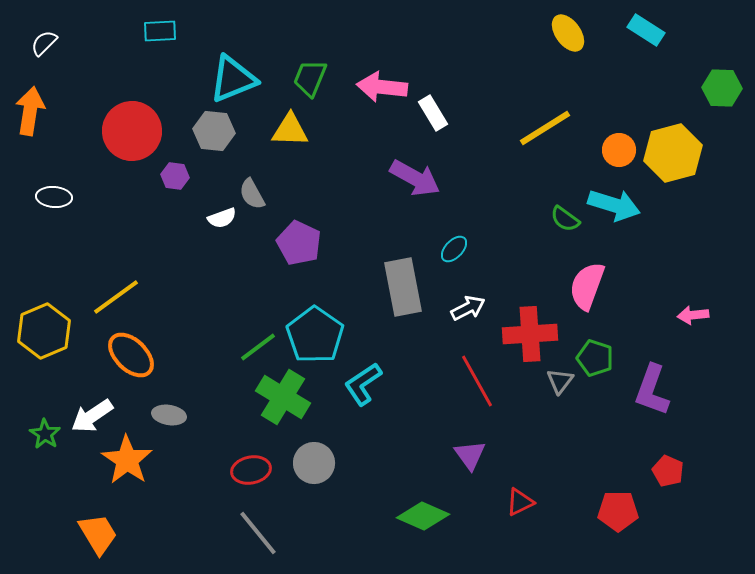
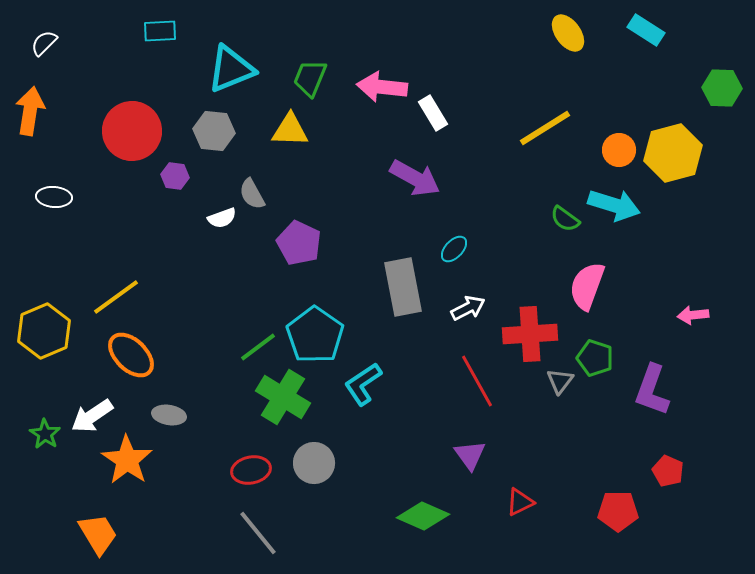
cyan triangle at (233, 79): moved 2 px left, 10 px up
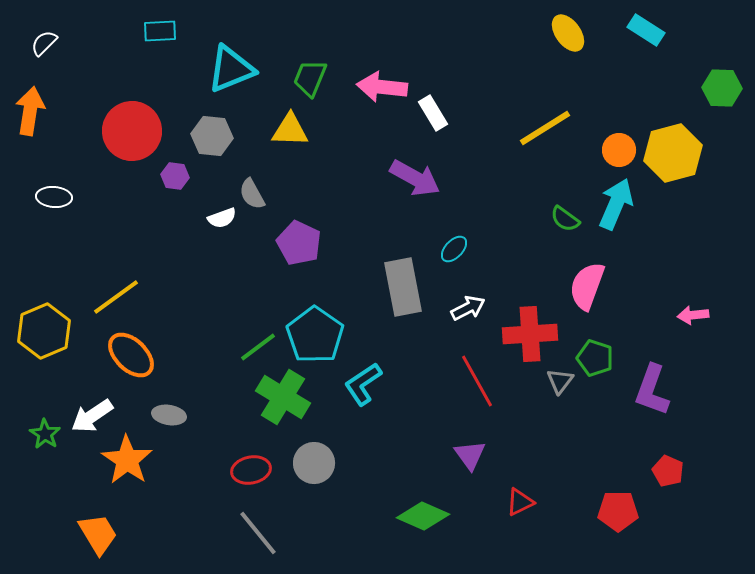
gray hexagon at (214, 131): moved 2 px left, 5 px down
cyan arrow at (614, 205): moved 2 px right, 1 px up; rotated 84 degrees counterclockwise
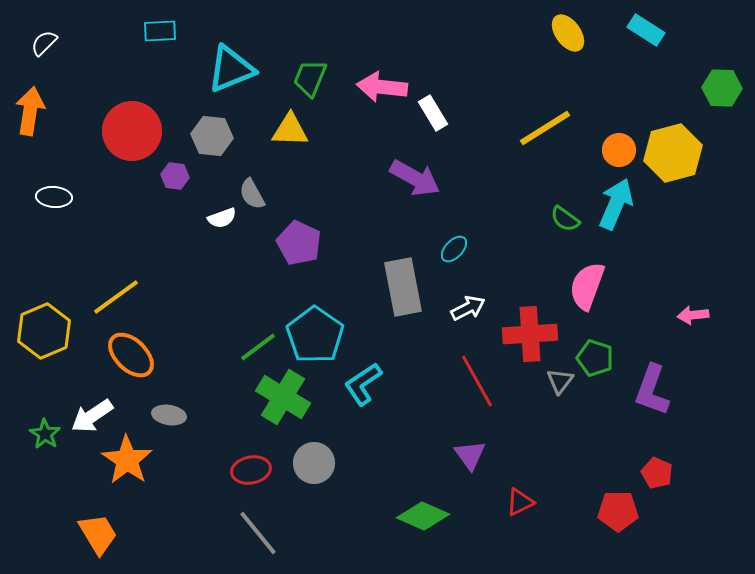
red pentagon at (668, 471): moved 11 px left, 2 px down
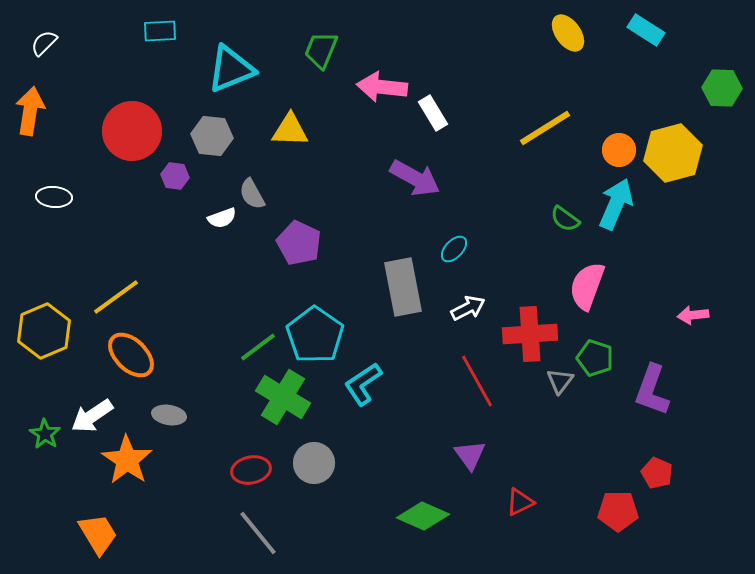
green trapezoid at (310, 78): moved 11 px right, 28 px up
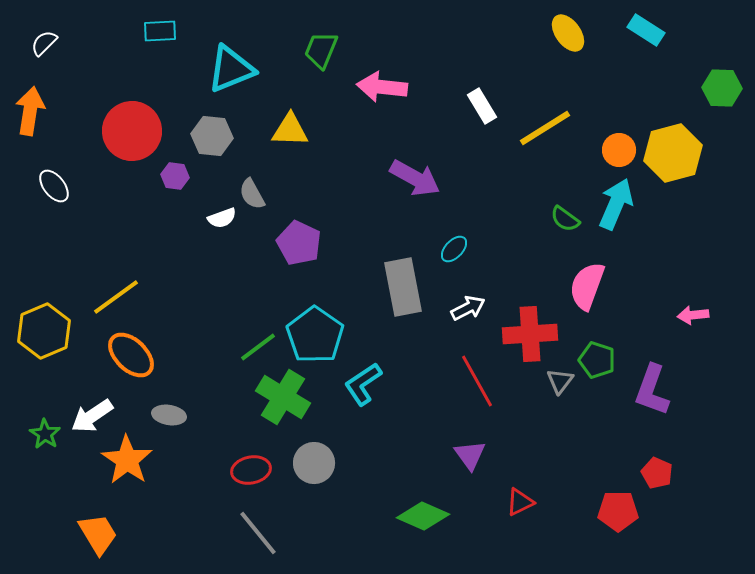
white rectangle at (433, 113): moved 49 px right, 7 px up
white ellipse at (54, 197): moved 11 px up; rotated 48 degrees clockwise
green pentagon at (595, 358): moved 2 px right, 2 px down
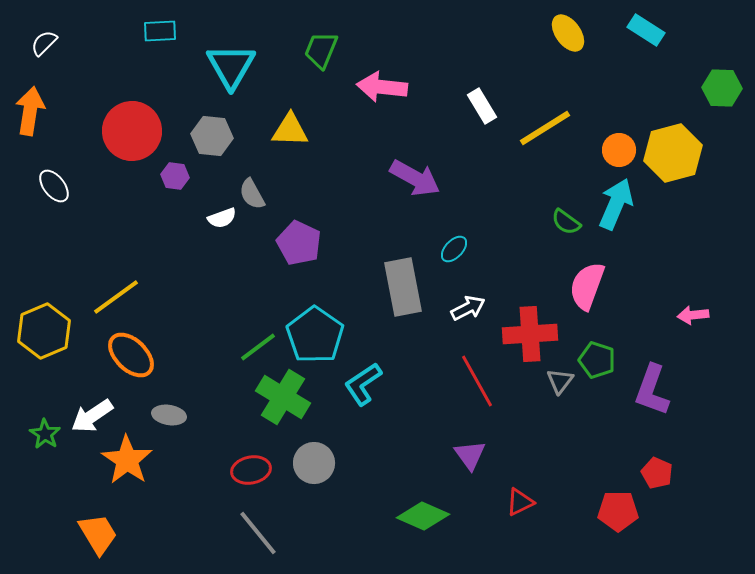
cyan triangle at (231, 69): moved 3 px up; rotated 38 degrees counterclockwise
green semicircle at (565, 219): moved 1 px right, 3 px down
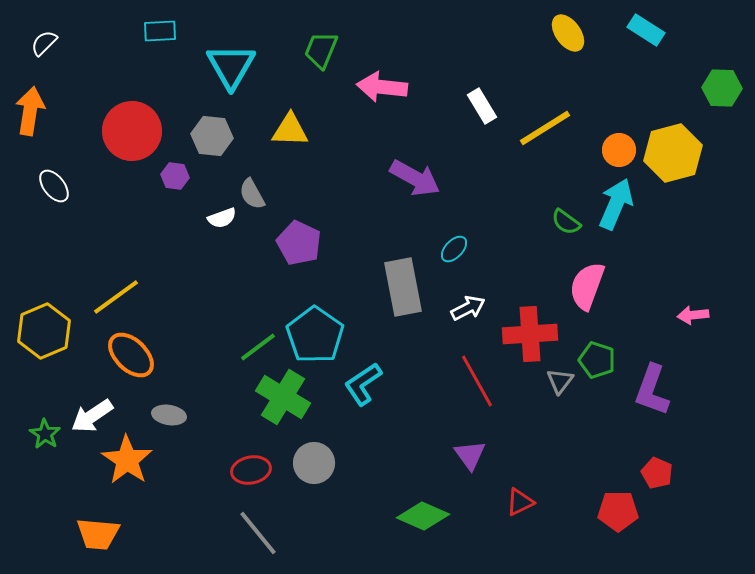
orange trapezoid at (98, 534): rotated 126 degrees clockwise
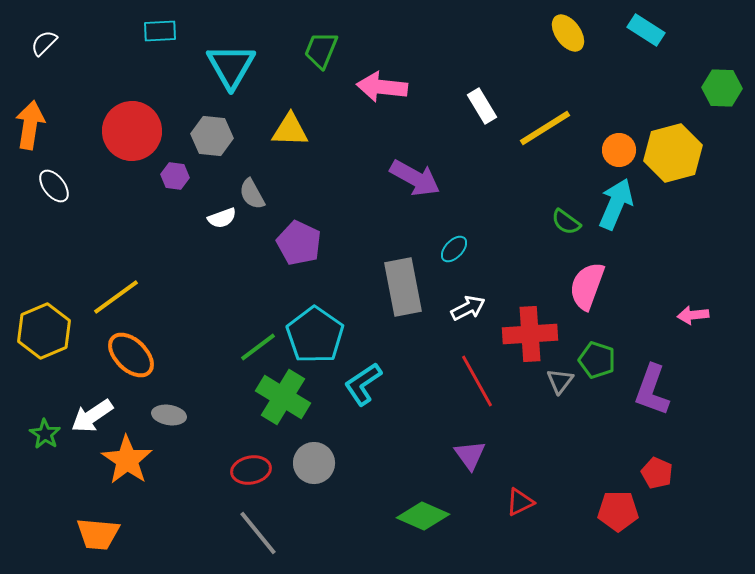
orange arrow at (30, 111): moved 14 px down
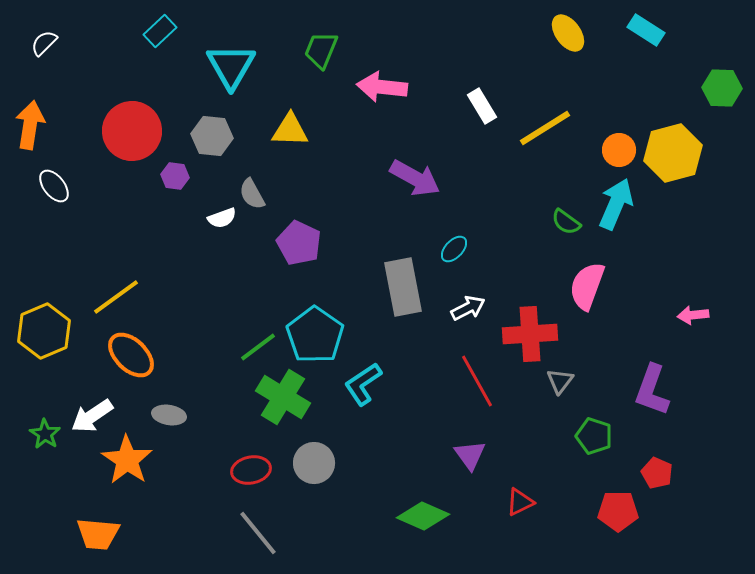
cyan rectangle at (160, 31): rotated 40 degrees counterclockwise
green pentagon at (597, 360): moved 3 px left, 76 px down
